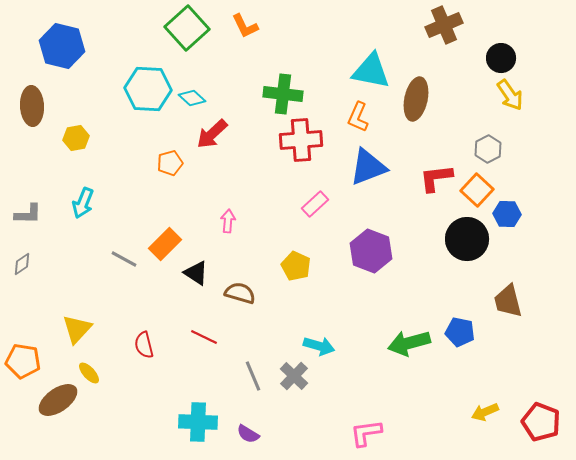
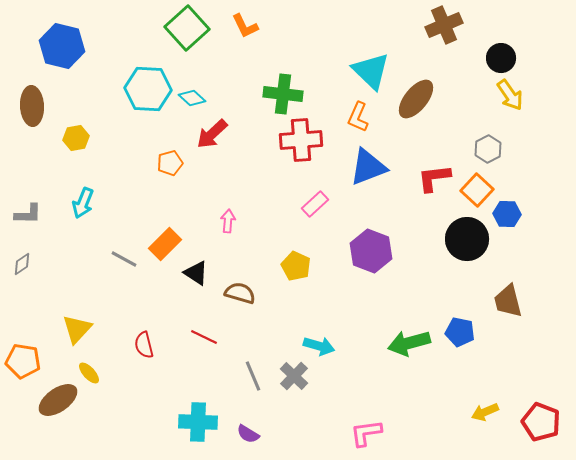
cyan triangle at (371, 71): rotated 33 degrees clockwise
brown ellipse at (416, 99): rotated 27 degrees clockwise
red L-shape at (436, 178): moved 2 px left
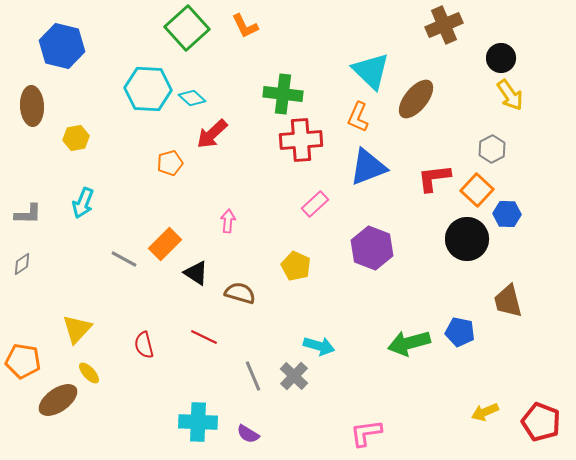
gray hexagon at (488, 149): moved 4 px right
purple hexagon at (371, 251): moved 1 px right, 3 px up
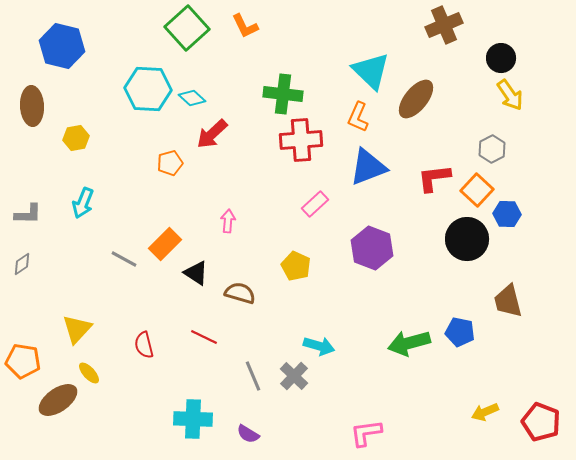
cyan cross at (198, 422): moved 5 px left, 3 px up
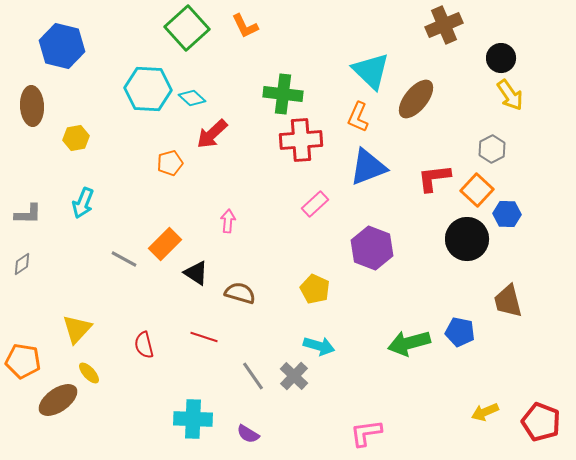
yellow pentagon at (296, 266): moved 19 px right, 23 px down
red line at (204, 337): rotated 8 degrees counterclockwise
gray line at (253, 376): rotated 12 degrees counterclockwise
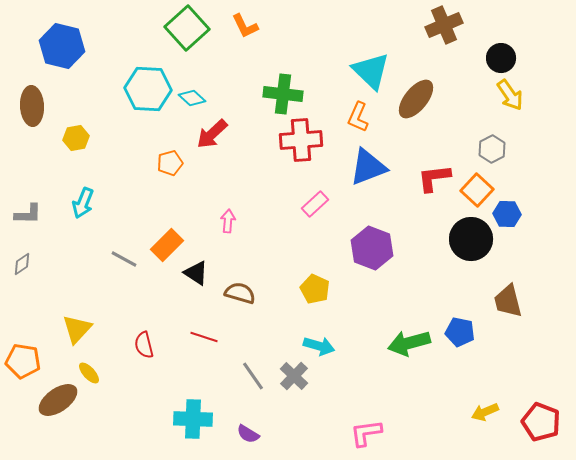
black circle at (467, 239): moved 4 px right
orange rectangle at (165, 244): moved 2 px right, 1 px down
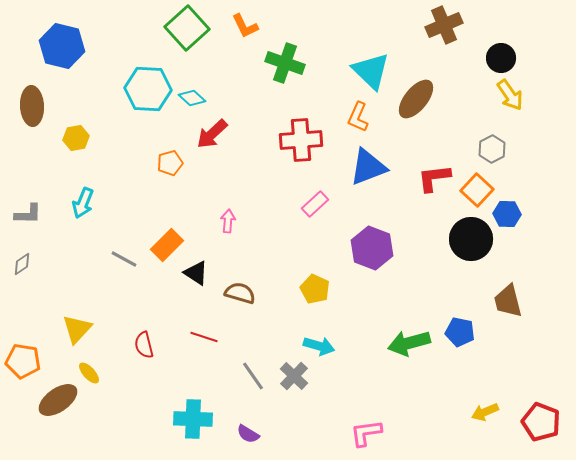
green cross at (283, 94): moved 2 px right, 31 px up; rotated 12 degrees clockwise
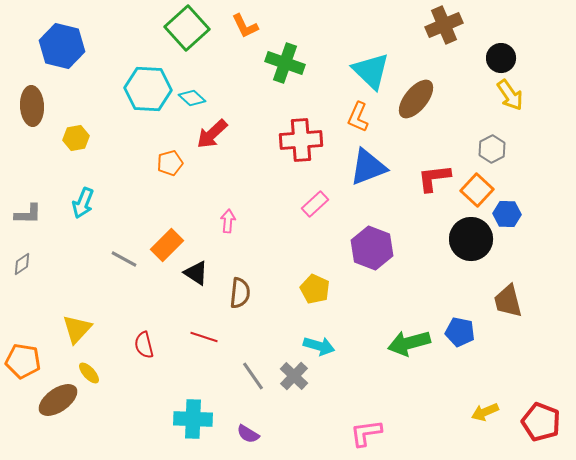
brown semicircle at (240, 293): rotated 80 degrees clockwise
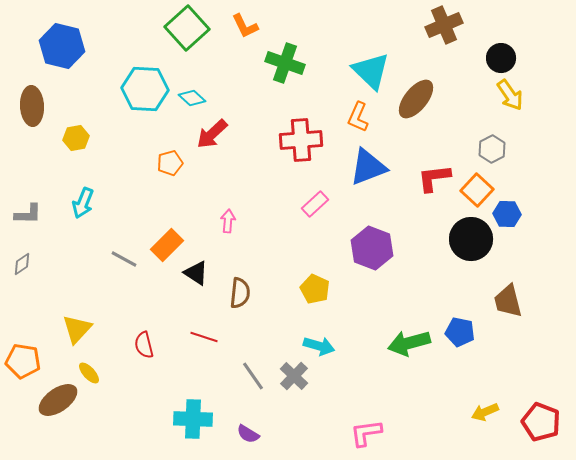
cyan hexagon at (148, 89): moved 3 px left
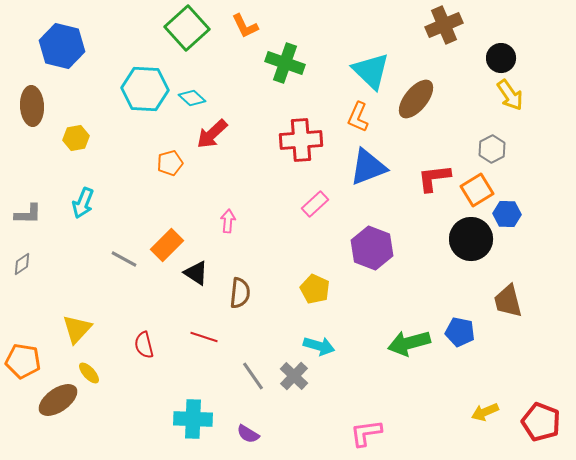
orange square at (477, 190): rotated 16 degrees clockwise
